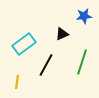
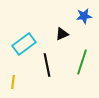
black line: moved 1 px right; rotated 40 degrees counterclockwise
yellow line: moved 4 px left
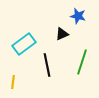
blue star: moved 6 px left; rotated 21 degrees clockwise
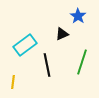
blue star: rotated 21 degrees clockwise
cyan rectangle: moved 1 px right, 1 px down
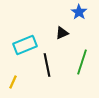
blue star: moved 1 px right, 4 px up
black triangle: moved 1 px up
cyan rectangle: rotated 15 degrees clockwise
yellow line: rotated 16 degrees clockwise
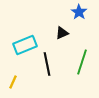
black line: moved 1 px up
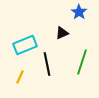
yellow line: moved 7 px right, 5 px up
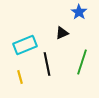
yellow line: rotated 40 degrees counterclockwise
